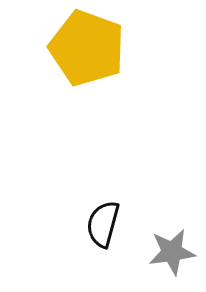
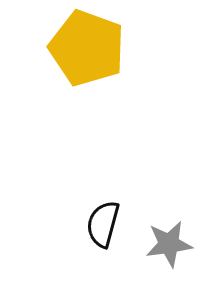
gray star: moved 3 px left, 8 px up
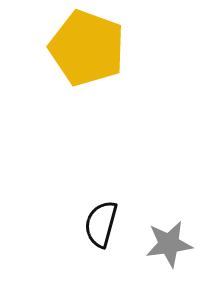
black semicircle: moved 2 px left
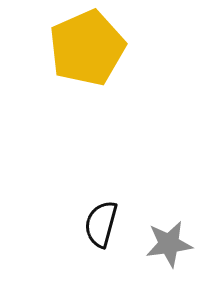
yellow pentagon: rotated 28 degrees clockwise
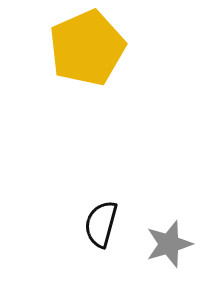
gray star: rotated 9 degrees counterclockwise
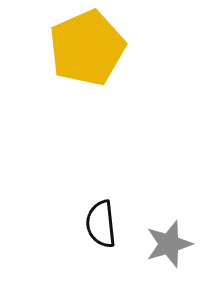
black semicircle: rotated 21 degrees counterclockwise
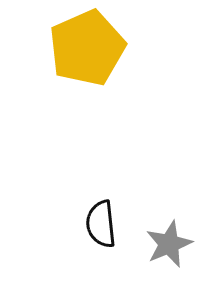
gray star: rotated 6 degrees counterclockwise
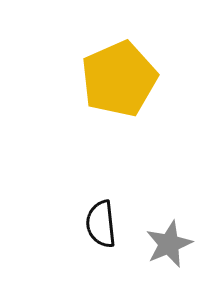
yellow pentagon: moved 32 px right, 31 px down
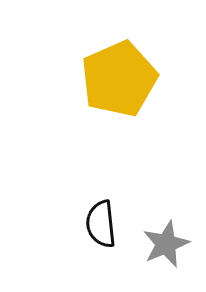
gray star: moved 3 px left
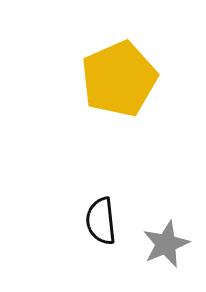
black semicircle: moved 3 px up
